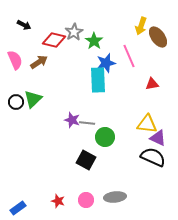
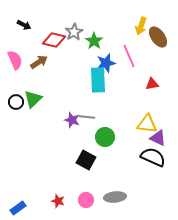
gray line: moved 6 px up
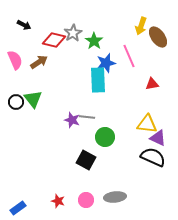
gray star: moved 1 px left, 1 px down
green triangle: rotated 24 degrees counterclockwise
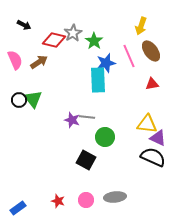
brown ellipse: moved 7 px left, 14 px down
black circle: moved 3 px right, 2 px up
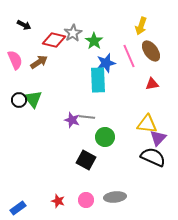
purple triangle: rotated 48 degrees clockwise
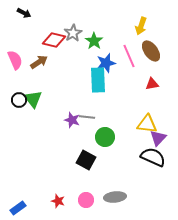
black arrow: moved 12 px up
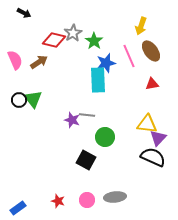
gray line: moved 2 px up
pink circle: moved 1 px right
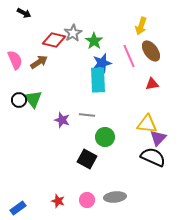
blue star: moved 4 px left
purple star: moved 10 px left
black square: moved 1 px right, 1 px up
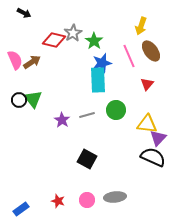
brown arrow: moved 7 px left
red triangle: moved 5 px left; rotated 40 degrees counterclockwise
gray line: rotated 21 degrees counterclockwise
purple star: rotated 14 degrees clockwise
green circle: moved 11 px right, 27 px up
blue rectangle: moved 3 px right, 1 px down
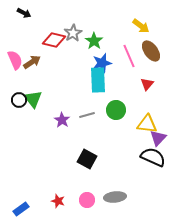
yellow arrow: rotated 72 degrees counterclockwise
